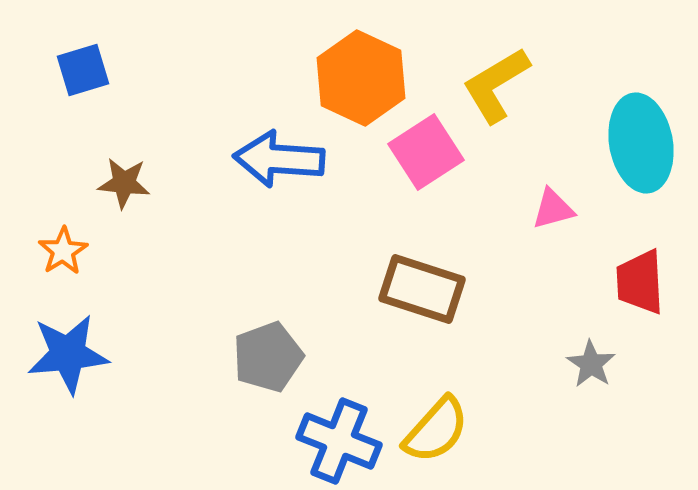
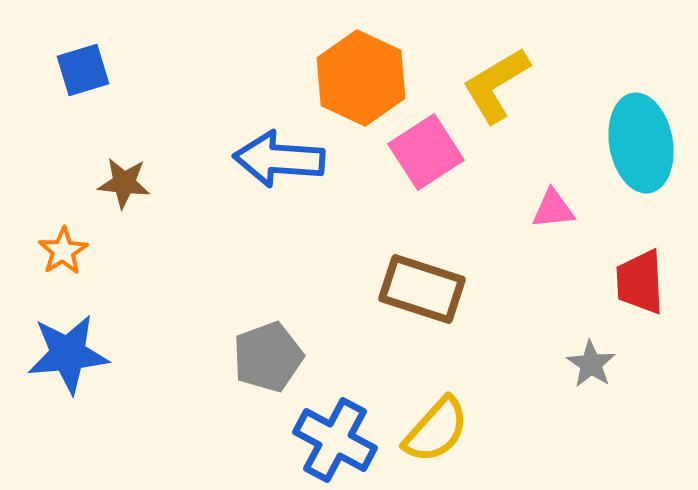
pink triangle: rotated 9 degrees clockwise
blue cross: moved 4 px left, 1 px up; rotated 6 degrees clockwise
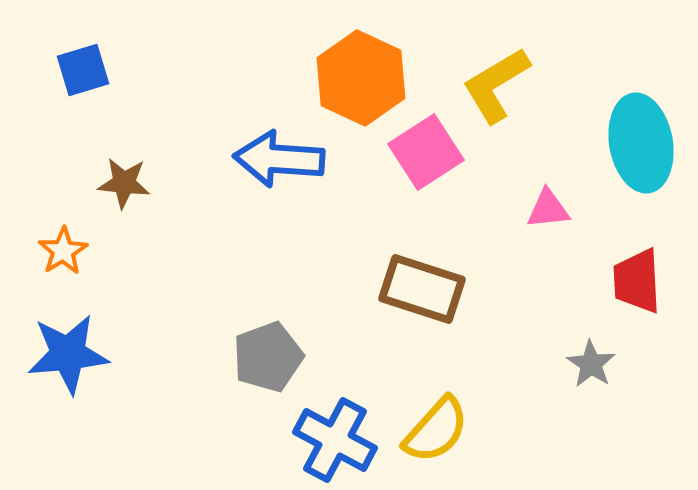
pink triangle: moved 5 px left
red trapezoid: moved 3 px left, 1 px up
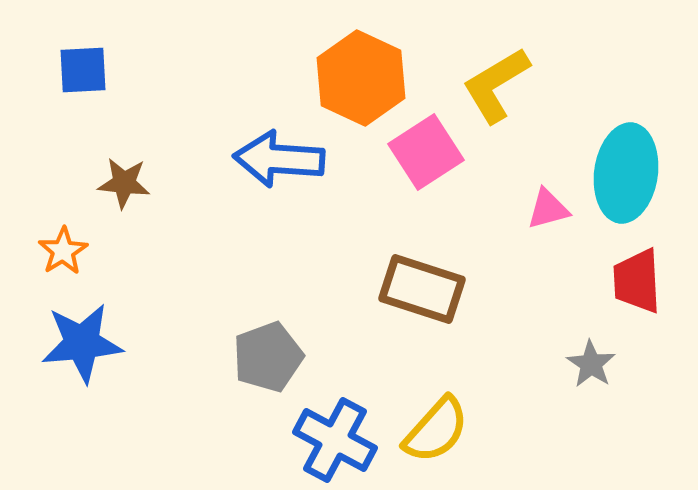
blue square: rotated 14 degrees clockwise
cyan ellipse: moved 15 px left, 30 px down; rotated 18 degrees clockwise
pink triangle: rotated 9 degrees counterclockwise
blue star: moved 14 px right, 11 px up
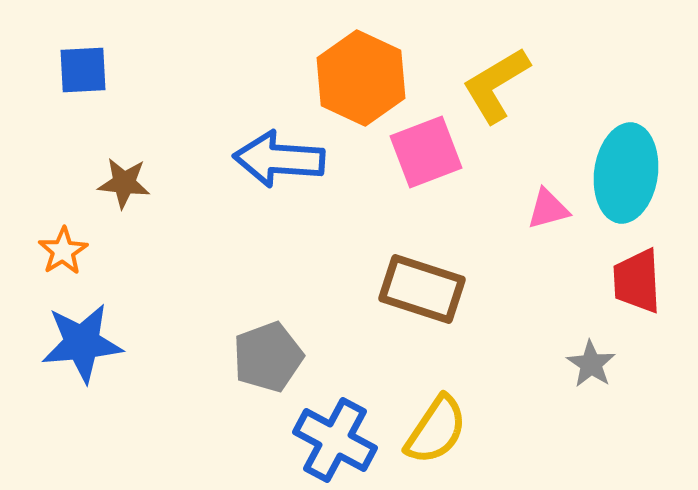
pink square: rotated 12 degrees clockwise
yellow semicircle: rotated 8 degrees counterclockwise
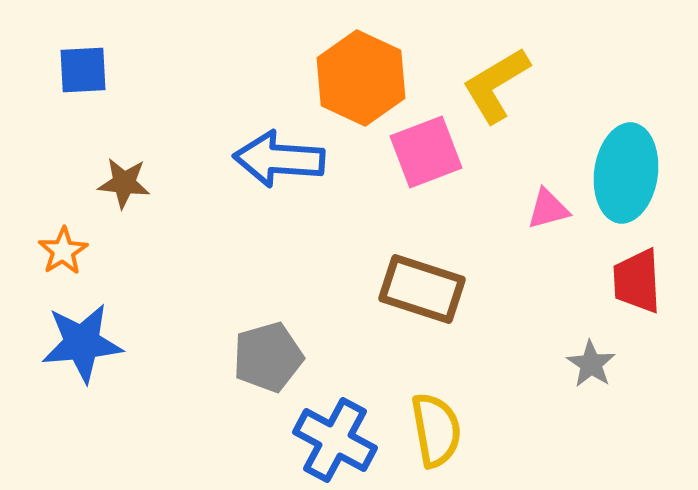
gray pentagon: rotated 4 degrees clockwise
yellow semicircle: rotated 44 degrees counterclockwise
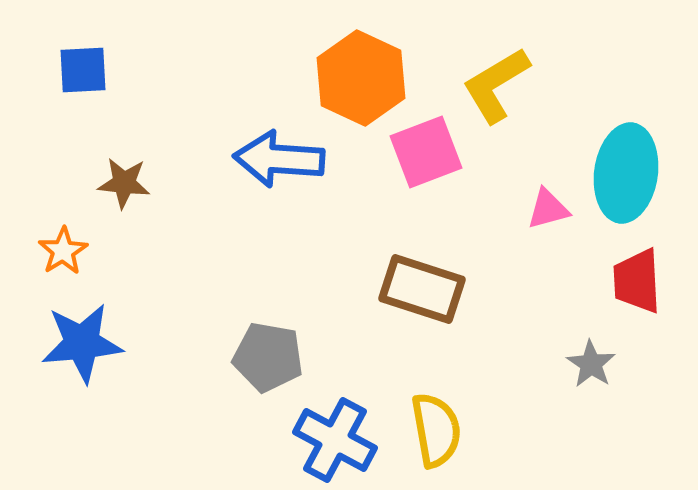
gray pentagon: rotated 26 degrees clockwise
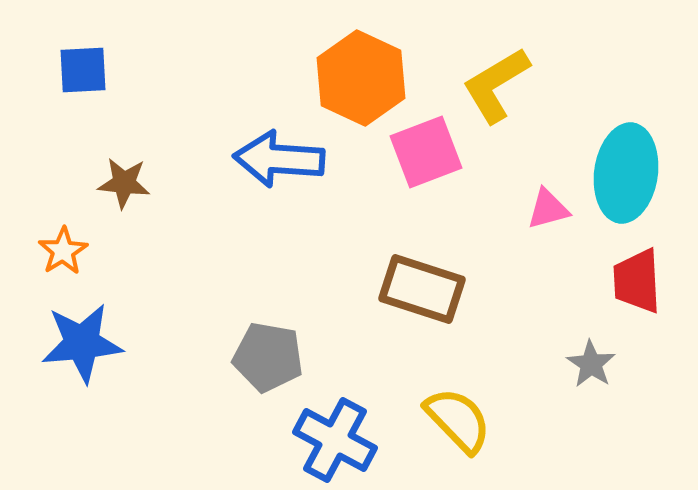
yellow semicircle: moved 22 px right, 10 px up; rotated 34 degrees counterclockwise
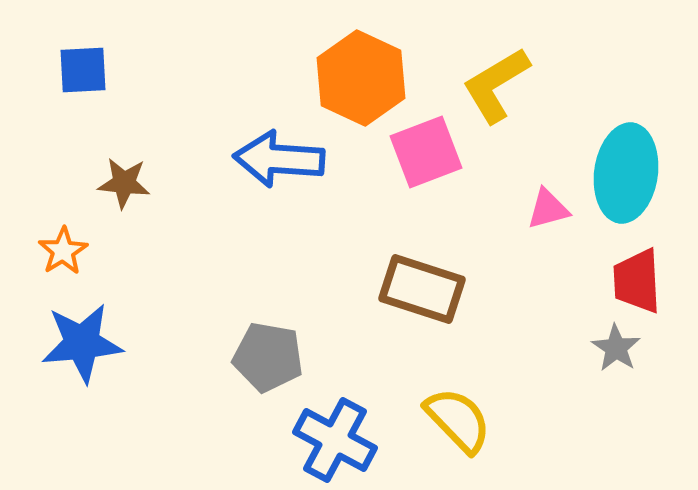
gray star: moved 25 px right, 16 px up
